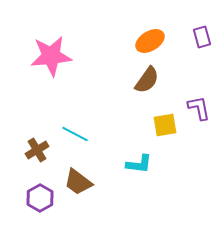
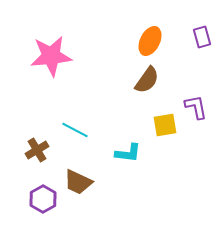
orange ellipse: rotated 32 degrees counterclockwise
purple L-shape: moved 3 px left, 1 px up
cyan line: moved 4 px up
cyan L-shape: moved 11 px left, 11 px up
brown trapezoid: rotated 12 degrees counterclockwise
purple hexagon: moved 3 px right, 1 px down
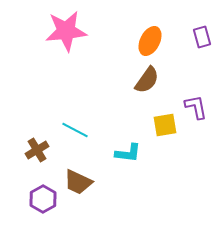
pink star: moved 15 px right, 25 px up
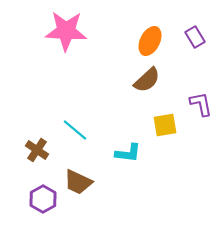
pink star: rotated 9 degrees clockwise
purple rectangle: moved 7 px left; rotated 15 degrees counterclockwise
brown semicircle: rotated 12 degrees clockwise
purple L-shape: moved 5 px right, 3 px up
cyan line: rotated 12 degrees clockwise
brown cross: rotated 25 degrees counterclockwise
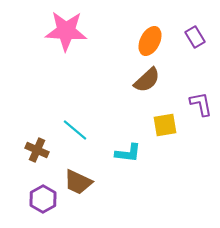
brown cross: rotated 10 degrees counterclockwise
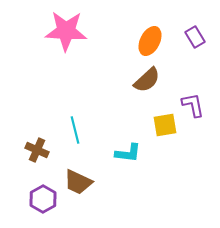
purple L-shape: moved 8 px left, 1 px down
cyan line: rotated 36 degrees clockwise
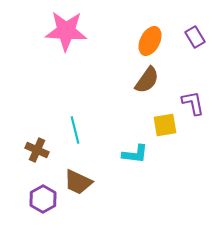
brown semicircle: rotated 12 degrees counterclockwise
purple L-shape: moved 2 px up
cyan L-shape: moved 7 px right, 1 px down
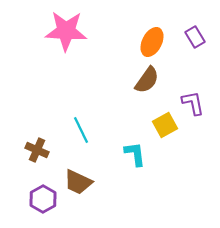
orange ellipse: moved 2 px right, 1 px down
yellow square: rotated 20 degrees counterclockwise
cyan line: moved 6 px right; rotated 12 degrees counterclockwise
cyan L-shape: rotated 104 degrees counterclockwise
